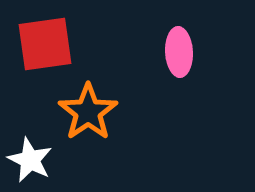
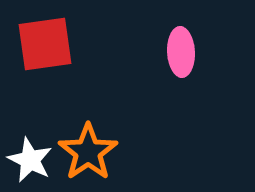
pink ellipse: moved 2 px right
orange star: moved 40 px down
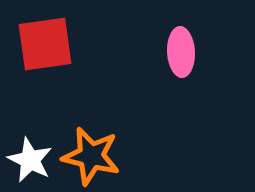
orange star: moved 3 px right, 4 px down; rotated 24 degrees counterclockwise
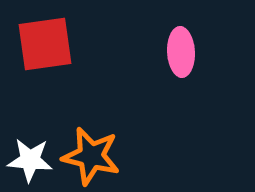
white star: rotated 21 degrees counterclockwise
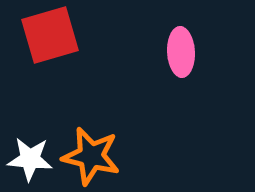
red square: moved 5 px right, 9 px up; rotated 8 degrees counterclockwise
white star: moved 1 px up
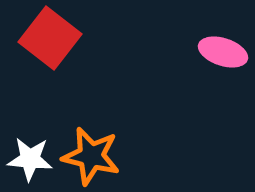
red square: moved 3 px down; rotated 36 degrees counterclockwise
pink ellipse: moved 42 px right; rotated 69 degrees counterclockwise
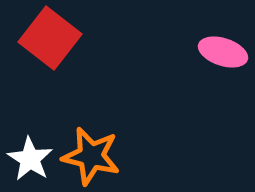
white star: rotated 27 degrees clockwise
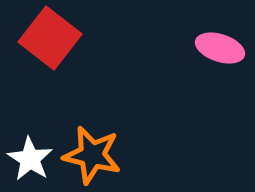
pink ellipse: moved 3 px left, 4 px up
orange star: moved 1 px right, 1 px up
